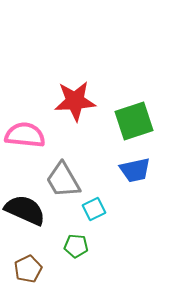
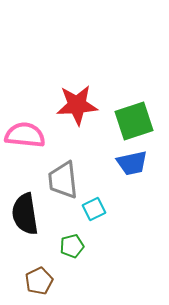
red star: moved 2 px right, 4 px down
blue trapezoid: moved 3 px left, 7 px up
gray trapezoid: rotated 24 degrees clockwise
black semicircle: moved 4 px down; rotated 123 degrees counterclockwise
green pentagon: moved 4 px left; rotated 20 degrees counterclockwise
brown pentagon: moved 11 px right, 12 px down
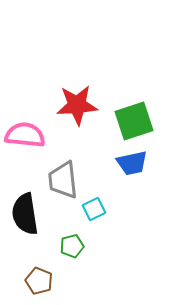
brown pentagon: rotated 24 degrees counterclockwise
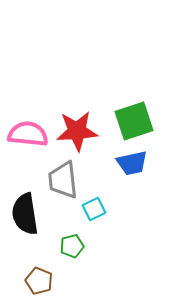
red star: moved 26 px down
pink semicircle: moved 3 px right, 1 px up
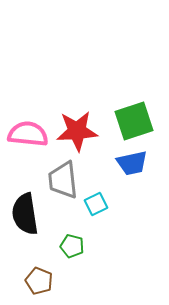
cyan square: moved 2 px right, 5 px up
green pentagon: rotated 30 degrees clockwise
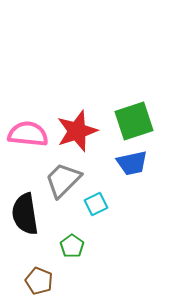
red star: rotated 15 degrees counterclockwise
gray trapezoid: rotated 51 degrees clockwise
green pentagon: rotated 20 degrees clockwise
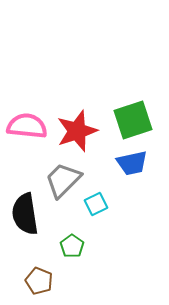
green square: moved 1 px left, 1 px up
pink semicircle: moved 1 px left, 8 px up
